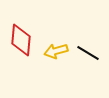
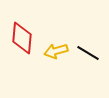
red diamond: moved 1 px right, 2 px up
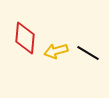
red diamond: moved 3 px right
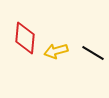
black line: moved 5 px right
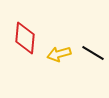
yellow arrow: moved 3 px right, 3 px down
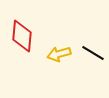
red diamond: moved 3 px left, 2 px up
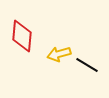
black line: moved 6 px left, 12 px down
